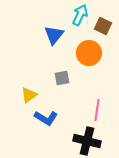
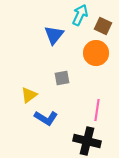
orange circle: moved 7 px right
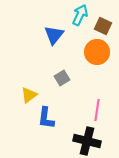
orange circle: moved 1 px right, 1 px up
gray square: rotated 21 degrees counterclockwise
blue L-shape: rotated 65 degrees clockwise
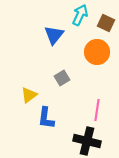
brown square: moved 3 px right, 3 px up
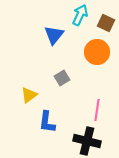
blue L-shape: moved 1 px right, 4 px down
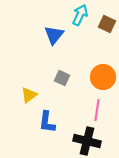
brown square: moved 1 px right, 1 px down
orange circle: moved 6 px right, 25 px down
gray square: rotated 35 degrees counterclockwise
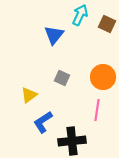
blue L-shape: moved 4 px left; rotated 50 degrees clockwise
black cross: moved 15 px left; rotated 20 degrees counterclockwise
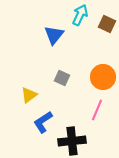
pink line: rotated 15 degrees clockwise
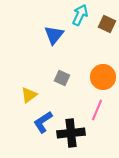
black cross: moved 1 px left, 8 px up
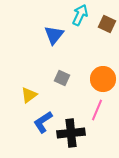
orange circle: moved 2 px down
